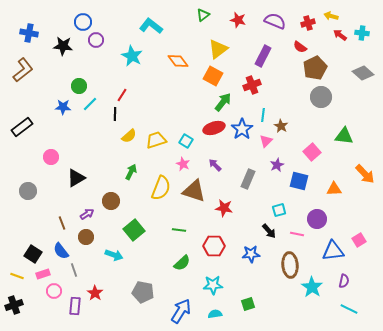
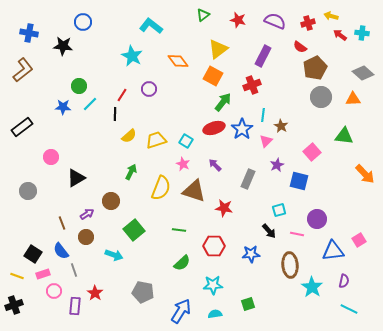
purple circle at (96, 40): moved 53 px right, 49 px down
orange triangle at (334, 189): moved 19 px right, 90 px up
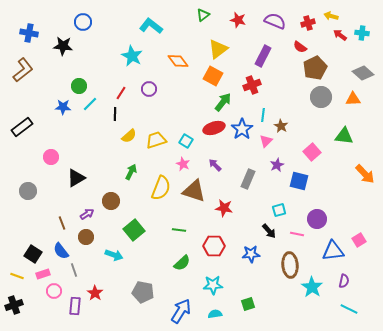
red line at (122, 95): moved 1 px left, 2 px up
